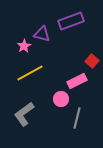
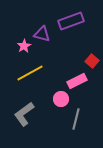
gray line: moved 1 px left, 1 px down
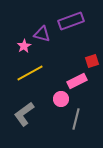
red square: rotated 32 degrees clockwise
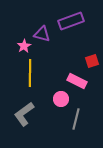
yellow line: rotated 60 degrees counterclockwise
pink rectangle: rotated 54 degrees clockwise
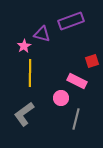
pink circle: moved 1 px up
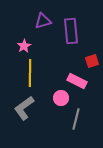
purple rectangle: moved 10 px down; rotated 75 degrees counterclockwise
purple triangle: moved 1 px right, 13 px up; rotated 30 degrees counterclockwise
gray L-shape: moved 6 px up
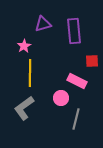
purple triangle: moved 3 px down
purple rectangle: moved 3 px right
red square: rotated 16 degrees clockwise
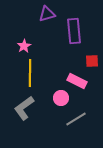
purple triangle: moved 4 px right, 10 px up
gray line: rotated 45 degrees clockwise
